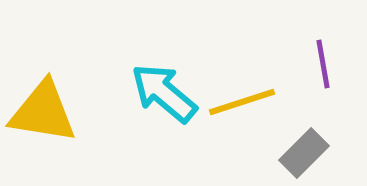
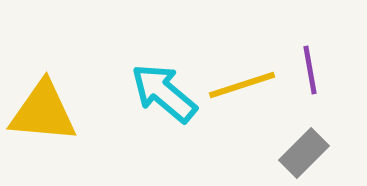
purple line: moved 13 px left, 6 px down
yellow line: moved 17 px up
yellow triangle: rotated 4 degrees counterclockwise
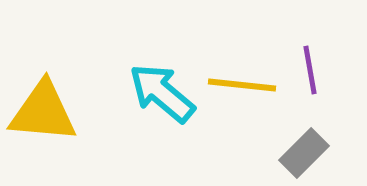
yellow line: rotated 24 degrees clockwise
cyan arrow: moved 2 px left
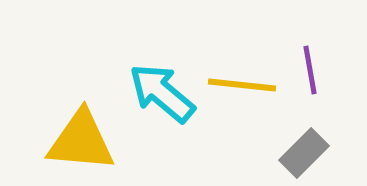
yellow triangle: moved 38 px right, 29 px down
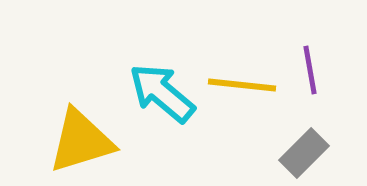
yellow triangle: rotated 22 degrees counterclockwise
